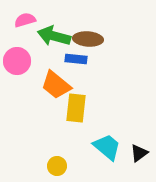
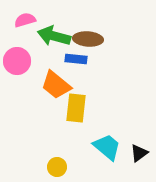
yellow circle: moved 1 px down
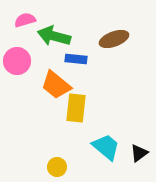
brown ellipse: moved 26 px right; rotated 24 degrees counterclockwise
cyan trapezoid: moved 1 px left
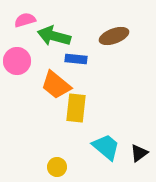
brown ellipse: moved 3 px up
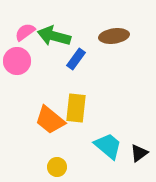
pink semicircle: moved 12 px down; rotated 20 degrees counterclockwise
brown ellipse: rotated 12 degrees clockwise
blue rectangle: rotated 60 degrees counterclockwise
orange trapezoid: moved 6 px left, 35 px down
cyan trapezoid: moved 2 px right, 1 px up
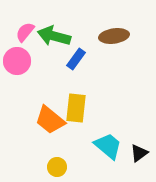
pink semicircle: rotated 15 degrees counterclockwise
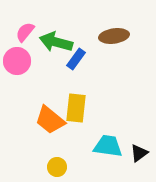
green arrow: moved 2 px right, 6 px down
cyan trapezoid: rotated 32 degrees counterclockwise
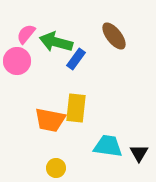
pink semicircle: moved 1 px right, 2 px down
brown ellipse: rotated 60 degrees clockwise
orange trapezoid: rotated 28 degrees counterclockwise
black triangle: rotated 24 degrees counterclockwise
yellow circle: moved 1 px left, 1 px down
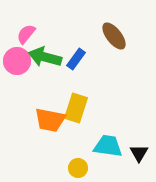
green arrow: moved 11 px left, 15 px down
yellow rectangle: rotated 12 degrees clockwise
yellow circle: moved 22 px right
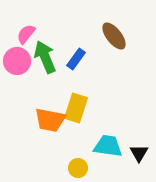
green arrow: rotated 52 degrees clockwise
